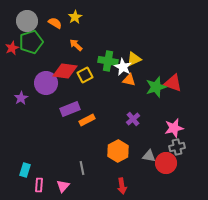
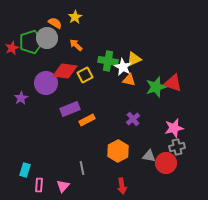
gray circle: moved 20 px right, 17 px down
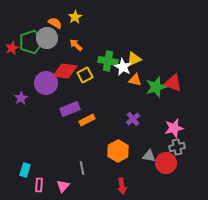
orange triangle: moved 6 px right
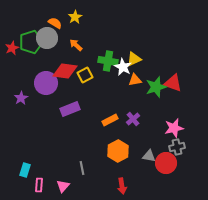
orange triangle: rotated 24 degrees counterclockwise
orange rectangle: moved 23 px right
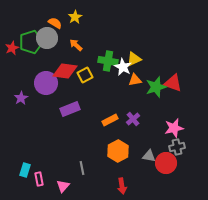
pink rectangle: moved 6 px up; rotated 16 degrees counterclockwise
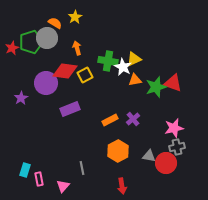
orange arrow: moved 1 px right, 3 px down; rotated 32 degrees clockwise
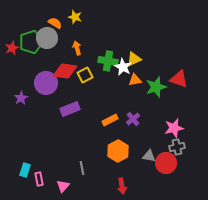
yellow star: rotated 24 degrees counterclockwise
red triangle: moved 6 px right, 4 px up
